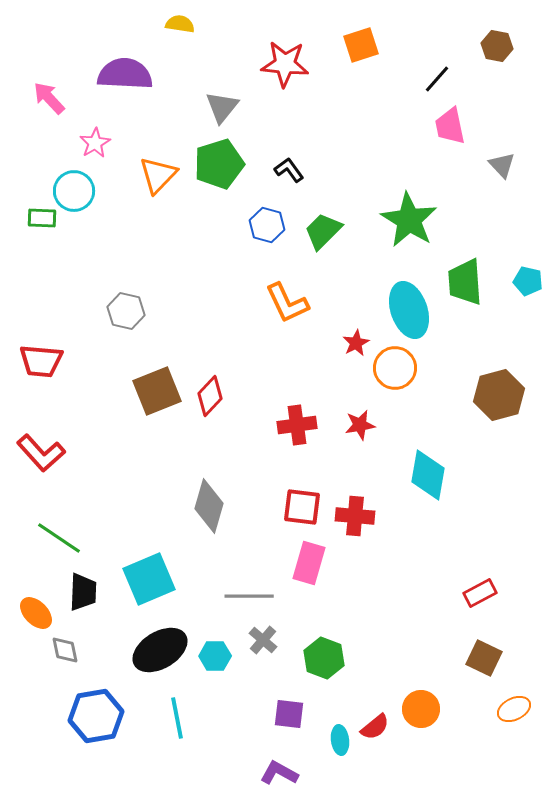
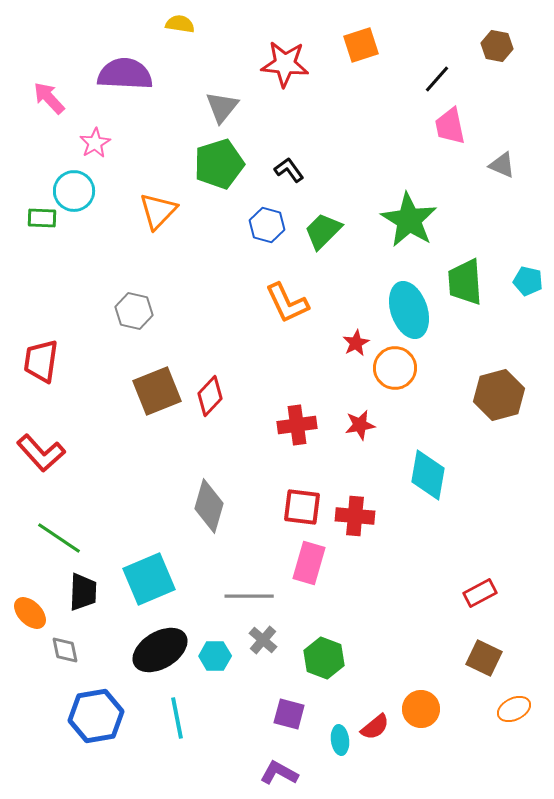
gray triangle at (502, 165): rotated 24 degrees counterclockwise
orange triangle at (158, 175): moved 36 px down
gray hexagon at (126, 311): moved 8 px right
red trapezoid at (41, 361): rotated 93 degrees clockwise
orange ellipse at (36, 613): moved 6 px left
purple square at (289, 714): rotated 8 degrees clockwise
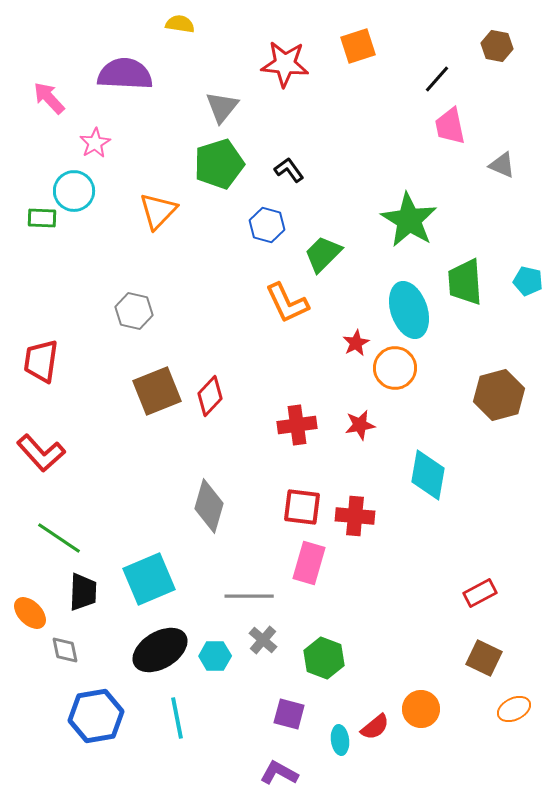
orange square at (361, 45): moved 3 px left, 1 px down
green trapezoid at (323, 231): moved 23 px down
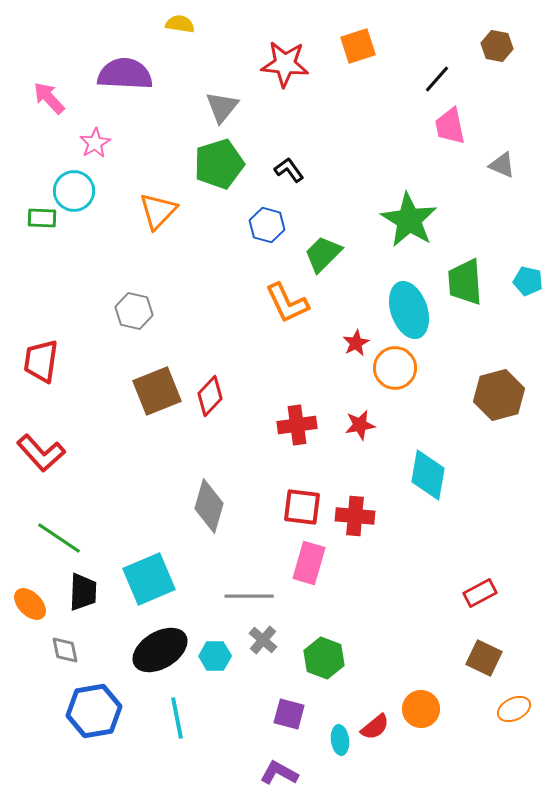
orange ellipse at (30, 613): moved 9 px up
blue hexagon at (96, 716): moved 2 px left, 5 px up
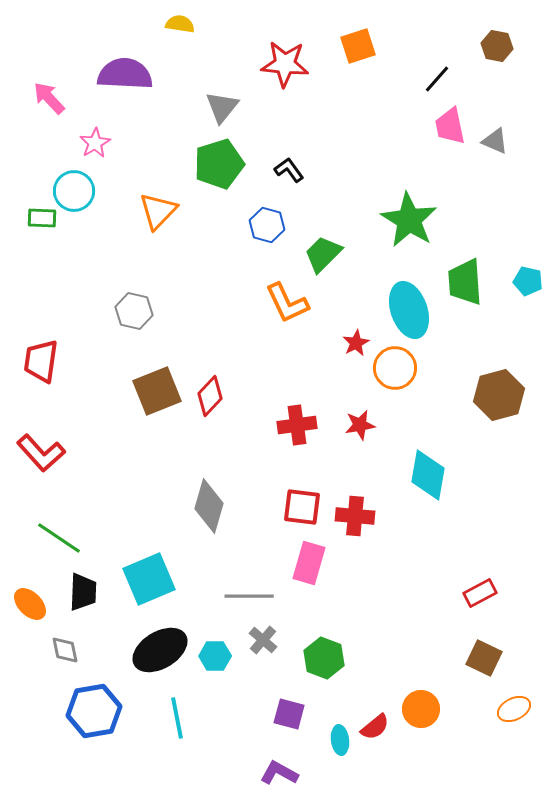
gray triangle at (502, 165): moved 7 px left, 24 px up
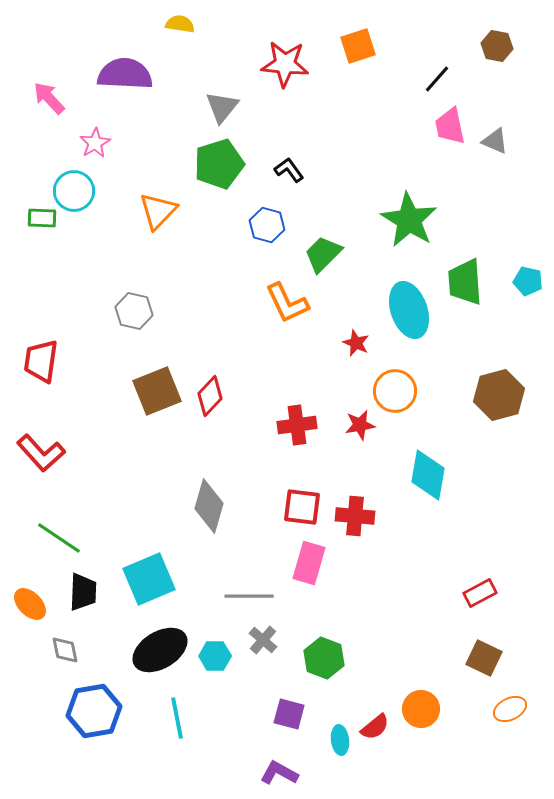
red star at (356, 343): rotated 20 degrees counterclockwise
orange circle at (395, 368): moved 23 px down
orange ellipse at (514, 709): moved 4 px left
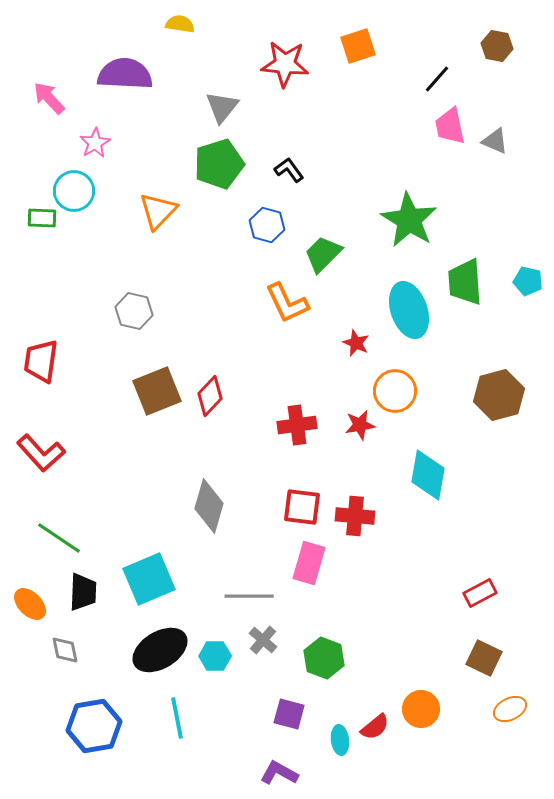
blue hexagon at (94, 711): moved 15 px down
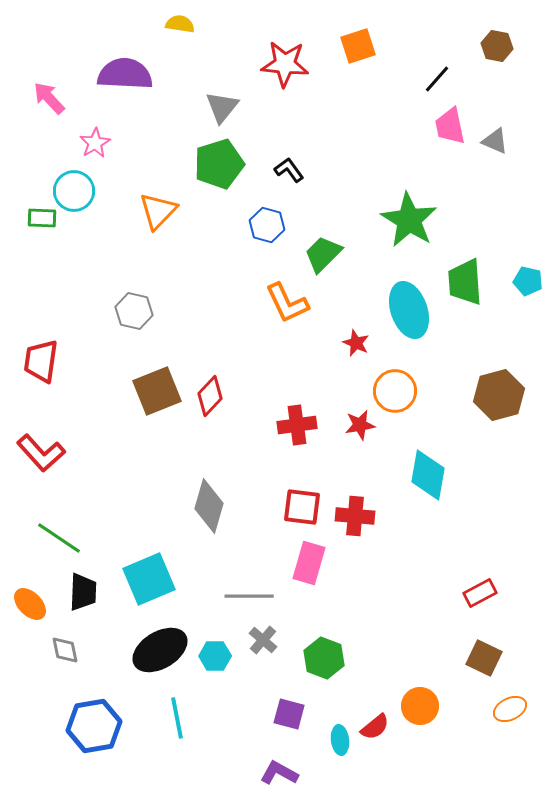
orange circle at (421, 709): moved 1 px left, 3 px up
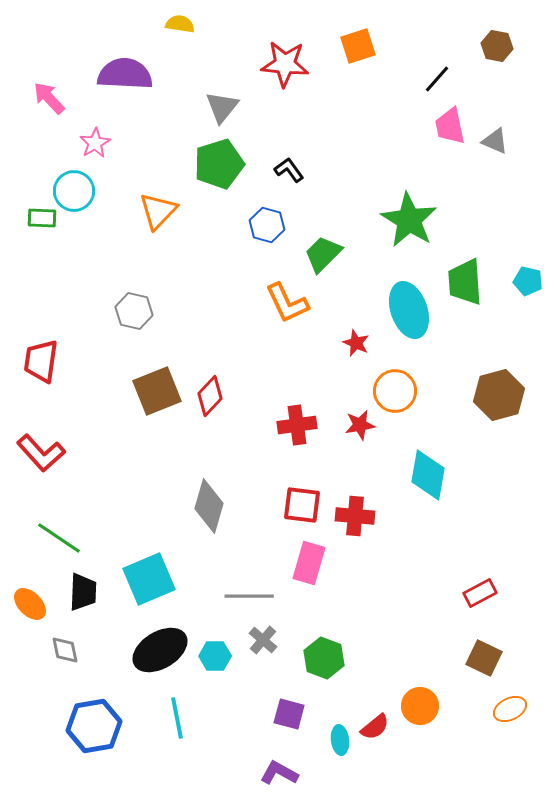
red square at (302, 507): moved 2 px up
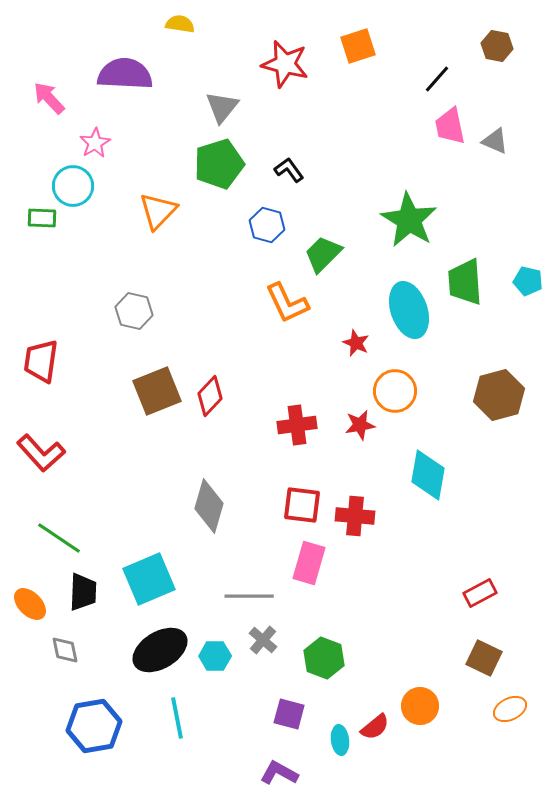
red star at (285, 64): rotated 9 degrees clockwise
cyan circle at (74, 191): moved 1 px left, 5 px up
